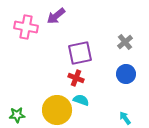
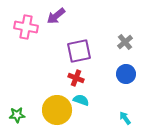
purple square: moved 1 px left, 2 px up
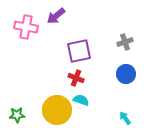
gray cross: rotated 21 degrees clockwise
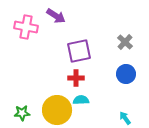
purple arrow: rotated 108 degrees counterclockwise
gray cross: rotated 28 degrees counterclockwise
red cross: rotated 21 degrees counterclockwise
cyan semicircle: rotated 21 degrees counterclockwise
green star: moved 5 px right, 2 px up
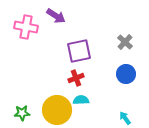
red cross: rotated 21 degrees counterclockwise
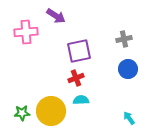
pink cross: moved 5 px down; rotated 15 degrees counterclockwise
gray cross: moved 1 px left, 3 px up; rotated 35 degrees clockwise
blue circle: moved 2 px right, 5 px up
yellow circle: moved 6 px left, 1 px down
cyan arrow: moved 4 px right
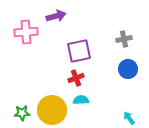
purple arrow: rotated 48 degrees counterclockwise
yellow circle: moved 1 px right, 1 px up
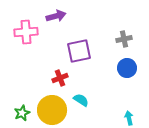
blue circle: moved 1 px left, 1 px up
red cross: moved 16 px left
cyan semicircle: rotated 35 degrees clockwise
green star: rotated 21 degrees counterclockwise
cyan arrow: rotated 24 degrees clockwise
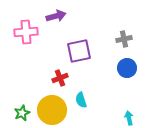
cyan semicircle: rotated 140 degrees counterclockwise
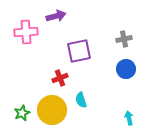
blue circle: moved 1 px left, 1 px down
